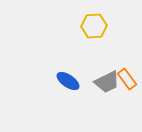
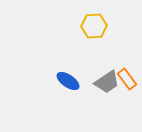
gray trapezoid: rotated 8 degrees counterclockwise
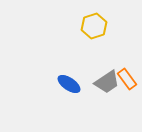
yellow hexagon: rotated 15 degrees counterclockwise
blue ellipse: moved 1 px right, 3 px down
